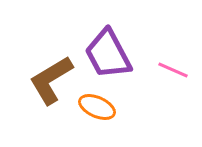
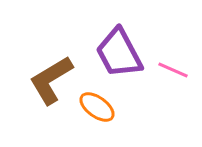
purple trapezoid: moved 11 px right, 1 px up
orange ellipse: rotated 12 degrees clockwise
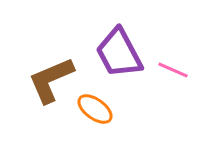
brown L-shape: rotated 8 degrees clockwise
orange ellipse: moved 2 px left, 2 px down
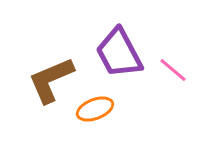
pink line: rotated 16 degrees clockwise
orange ellipse: rotated 57 degrees counterclockwise
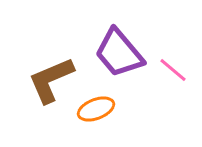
purple trapezoid: rotated 12 degrees counterclockwise
orange ellipse: moved 1 px right
